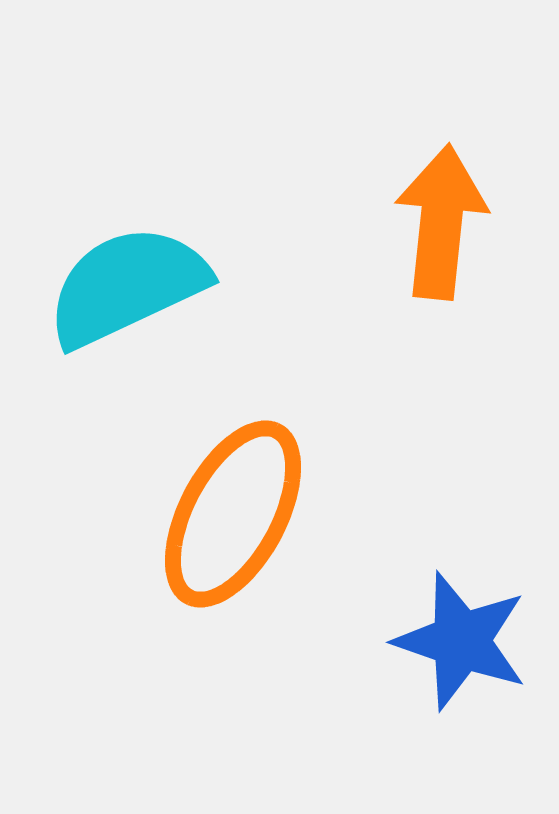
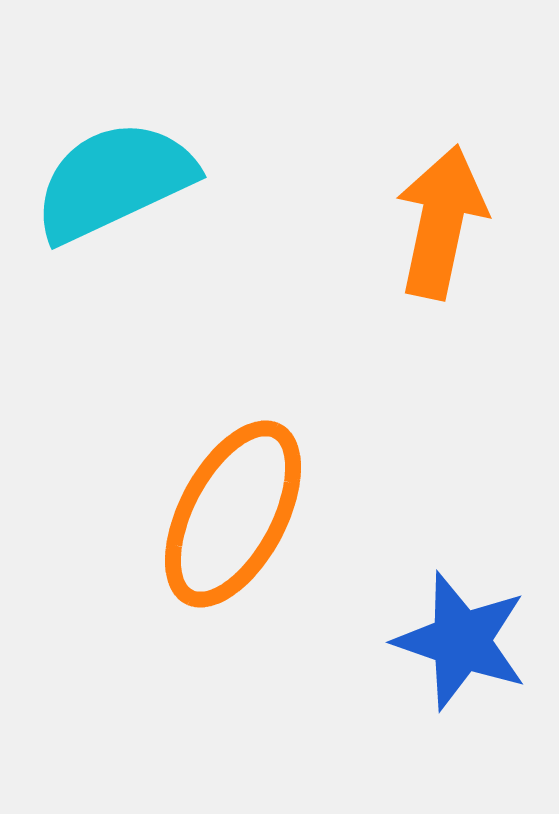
orange arrow: rotated 6 degrees clockwise
cyan semicircle: moved 13 px left, 105 px up
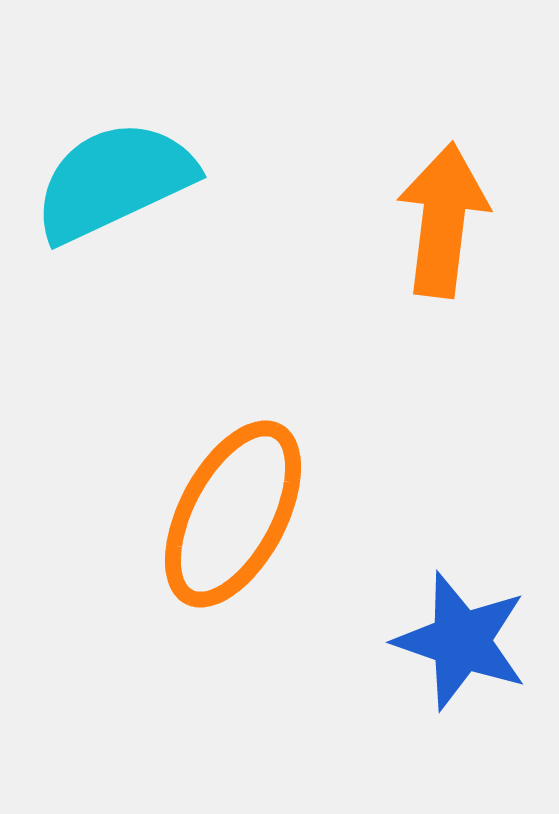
orange arrow: moved 2 px right, 2 px up; rotated 5 degrees counterclockwise
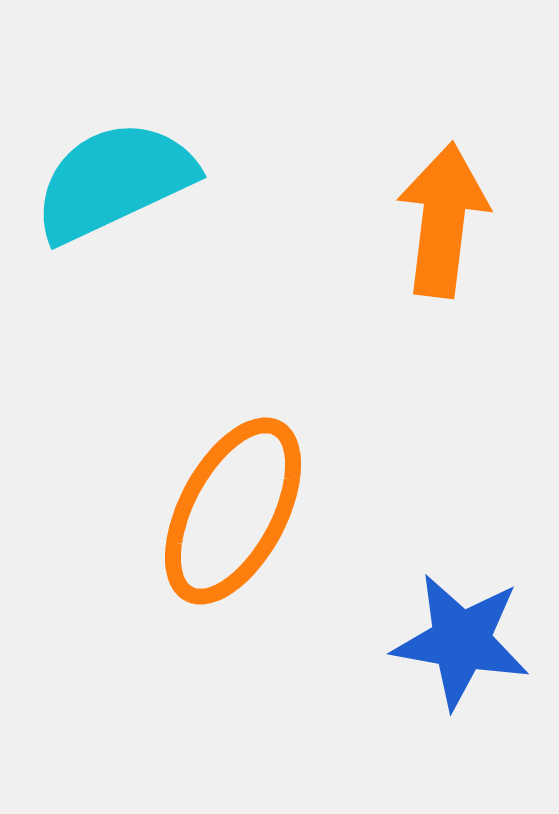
orange ellipse: moved 3 px up
blue star: rotated 9 degrees counterclockwise
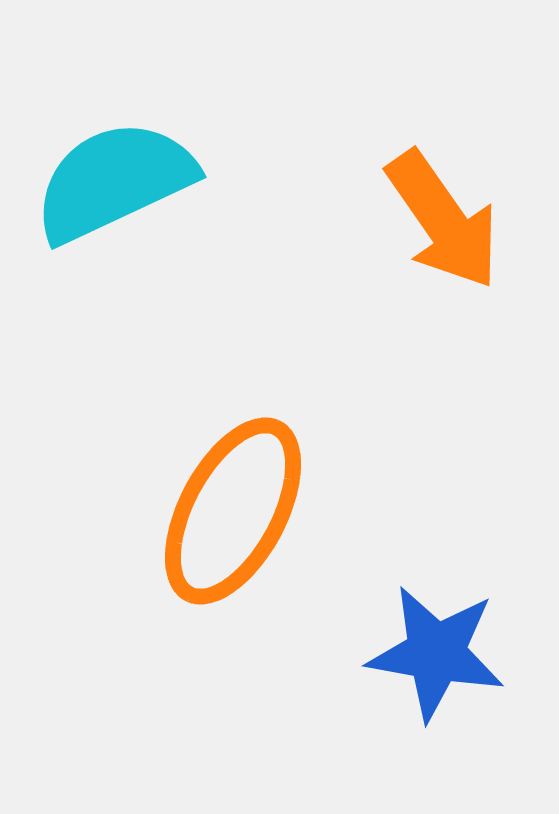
orange arrow: rotated 138 degrees clockwise
blue star: moved 25 px left, 12 px down
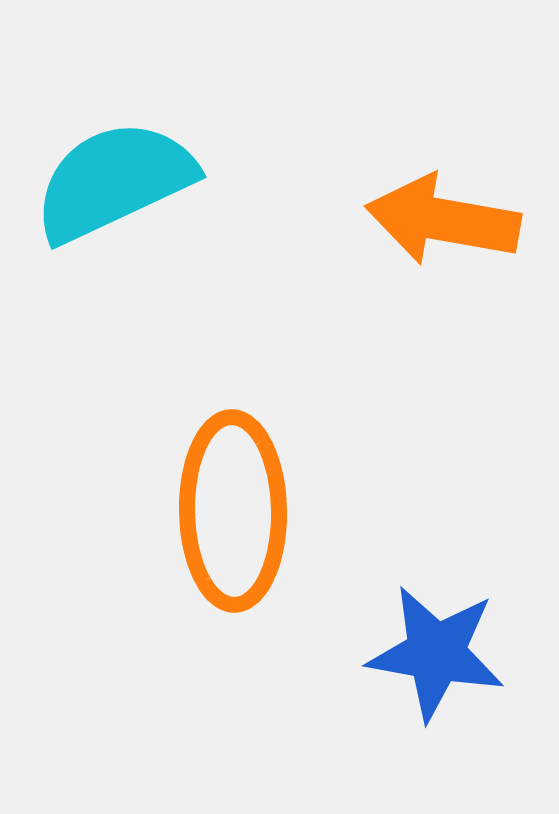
orange arrow: rotated 135 degrees clockwise
orange ellipse: rotated 29 degrees counterclockwise
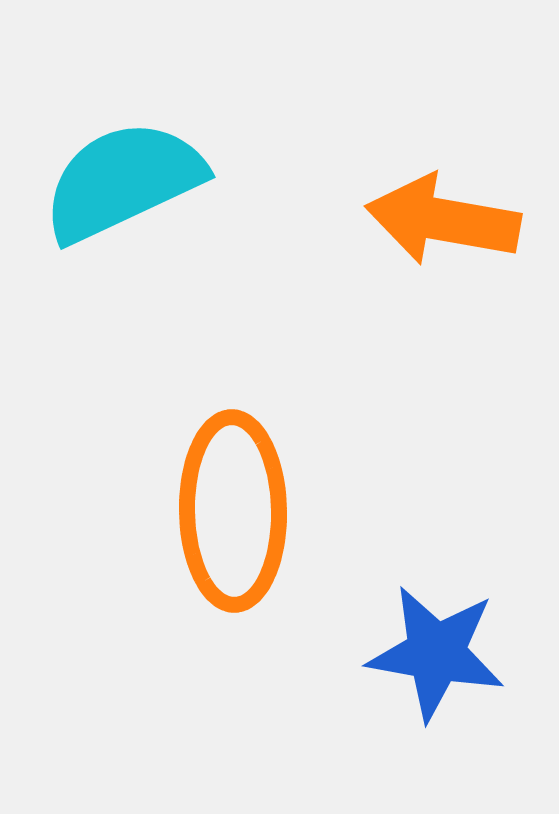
cyan semicircle: moved 9 px right
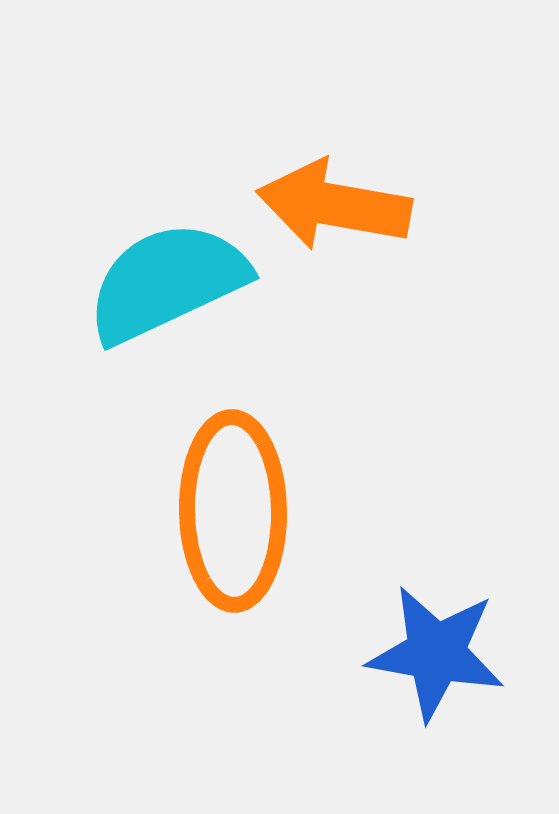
cyan semicircle: moved 44 px right, 101 px down
orange arrow: moved 109 px left, 15 px up
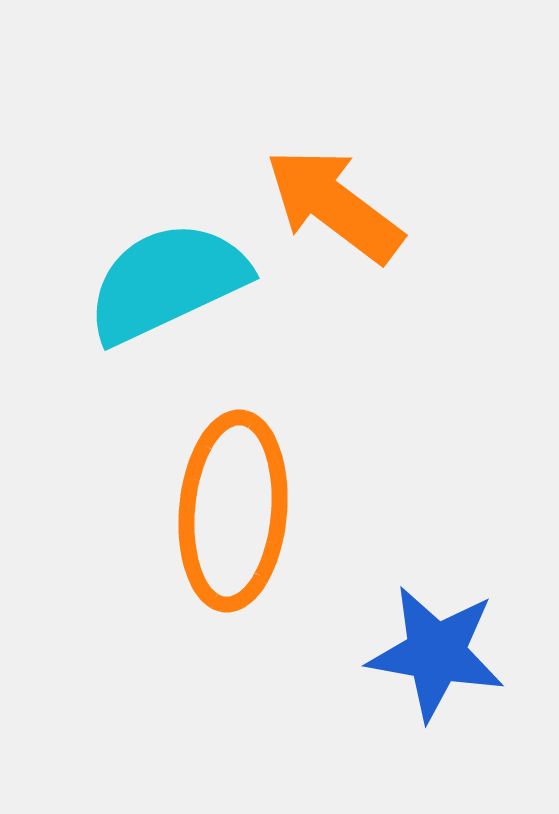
orange arrow: rotated 27 degrees clockwise
orange ellipse: rotated 6 degrees clockwise
